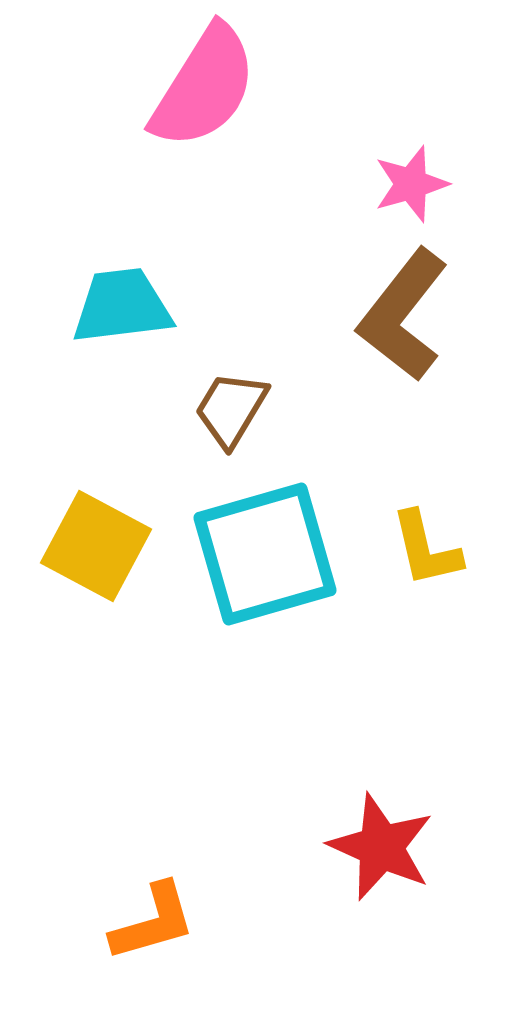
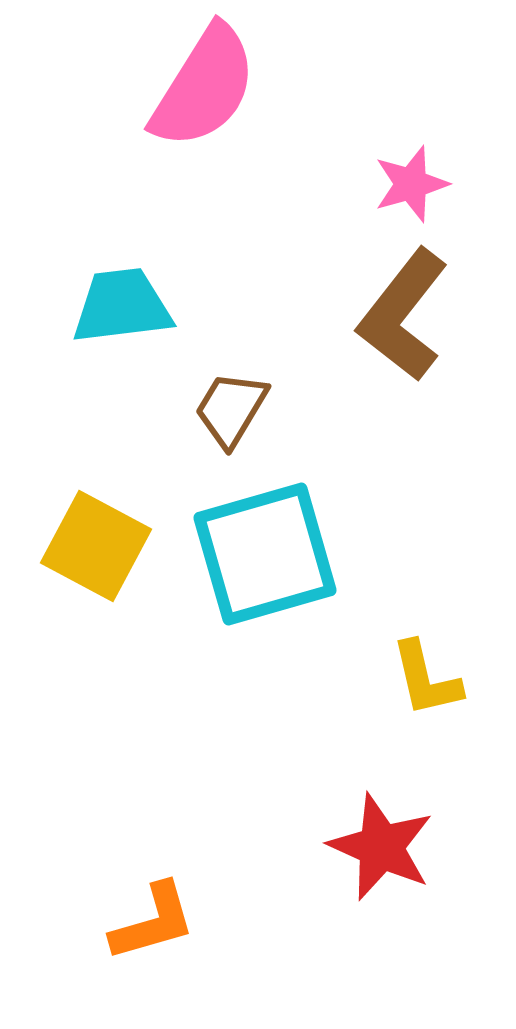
yellow L-shape: moved 130 px down
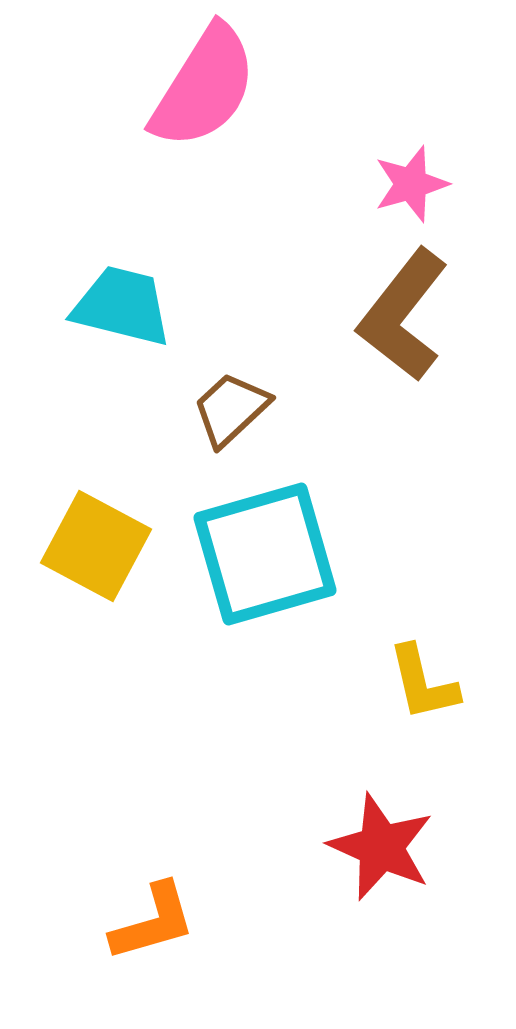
cyan trapezoid: rotated 21 degrees clockwise
brown trapezoid: rotated 16 degrees clockwise
yellow L-shape: moved 3 px left, 4 px down
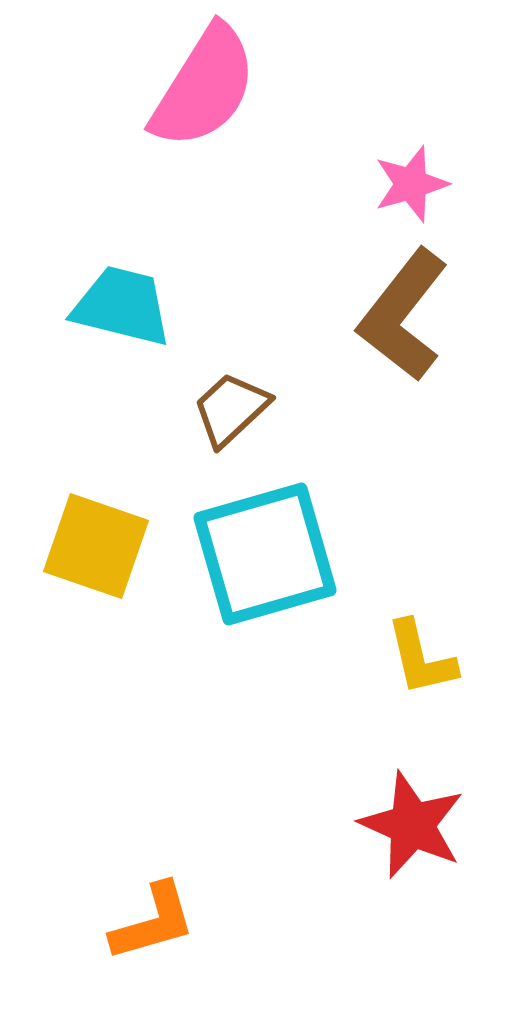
yellow square: rotated 9 degrees counterclockwise
yellow L-shape: moved 2 px left, 25 px up
red star: moved 31 px right, 22 px up
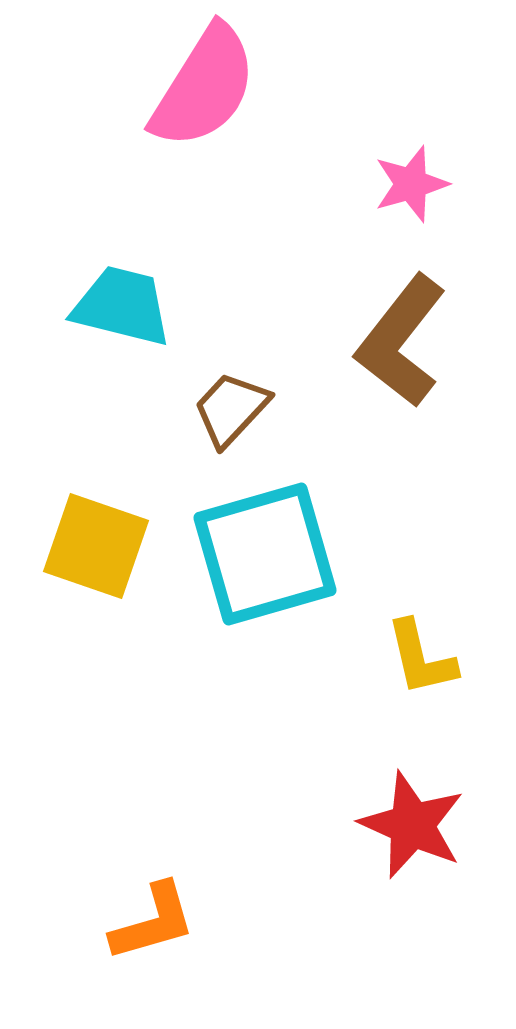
brown L-shape: moved 2 px left, 26 px down
brown trapezoid: rotated 4 degrees counterclockwise
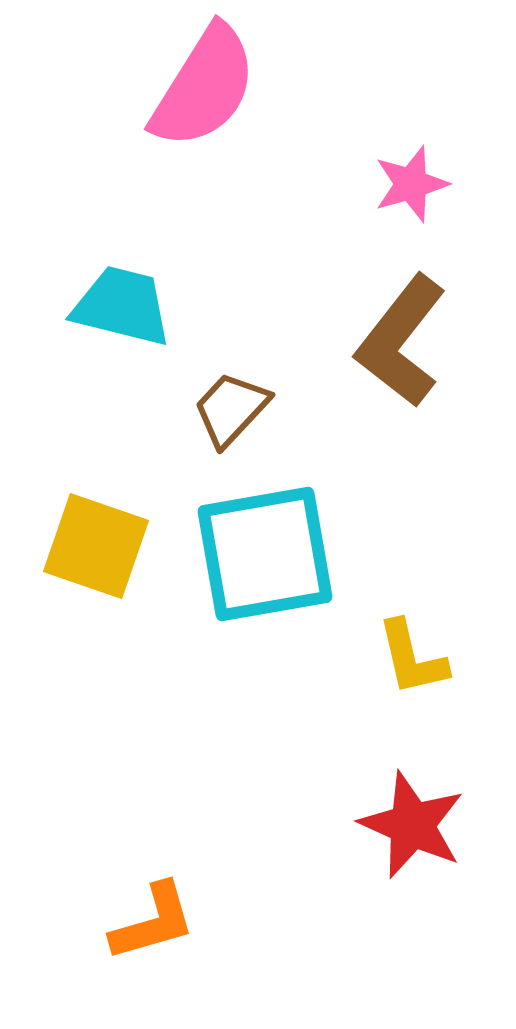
cyan square: rotated 6 degrees clockwise
yellow L-shape: moved 9 px left
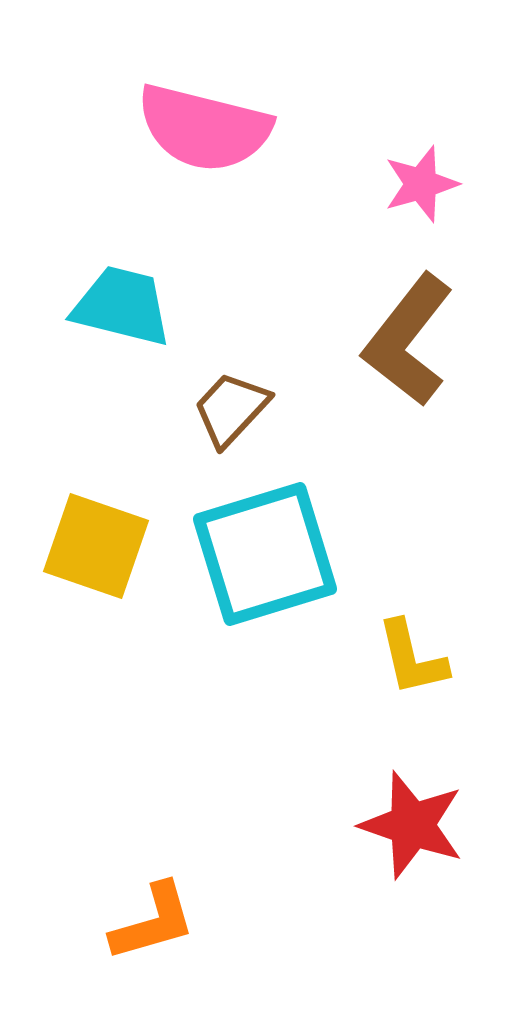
pink semicircle: moved 41 px down; rotated 72 degrees clockwise
pink star: moved 10 px right
brown L-shape: moved 7 px right, 1 px up
cyan square: rotated 7 degrees counterclockwise
red star: rotated 5 degrees counterclockwise
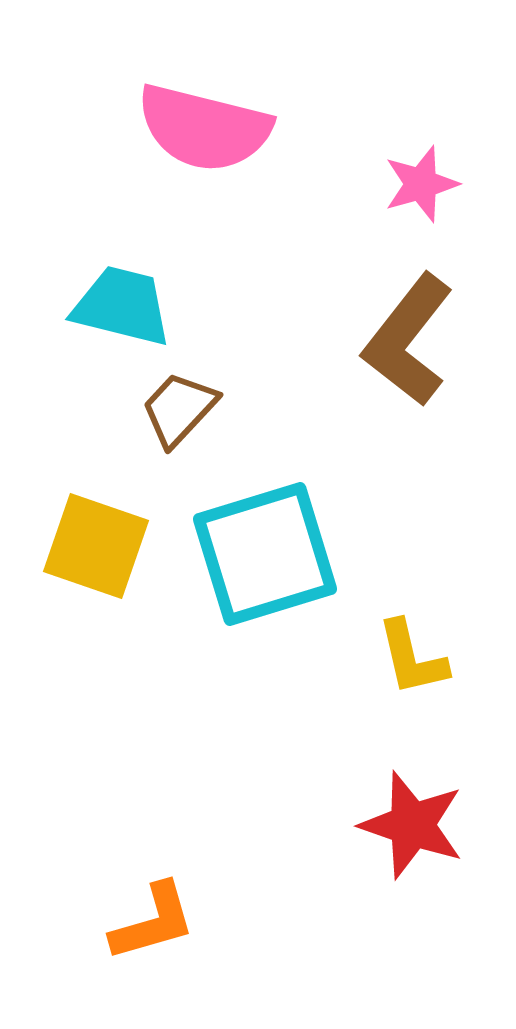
brown trapezoid: moved 52 px left
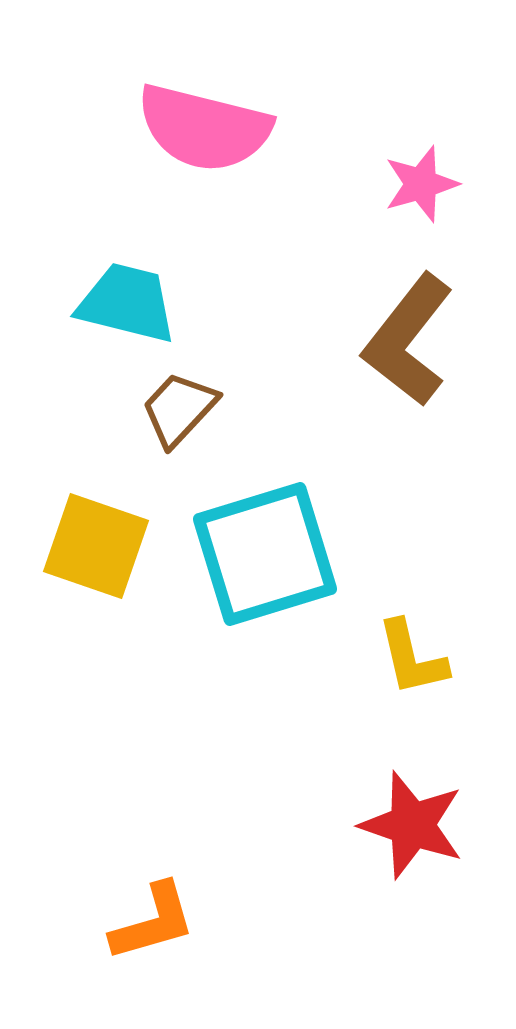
cyan trapezoid: moved 5 px right, 3 px up
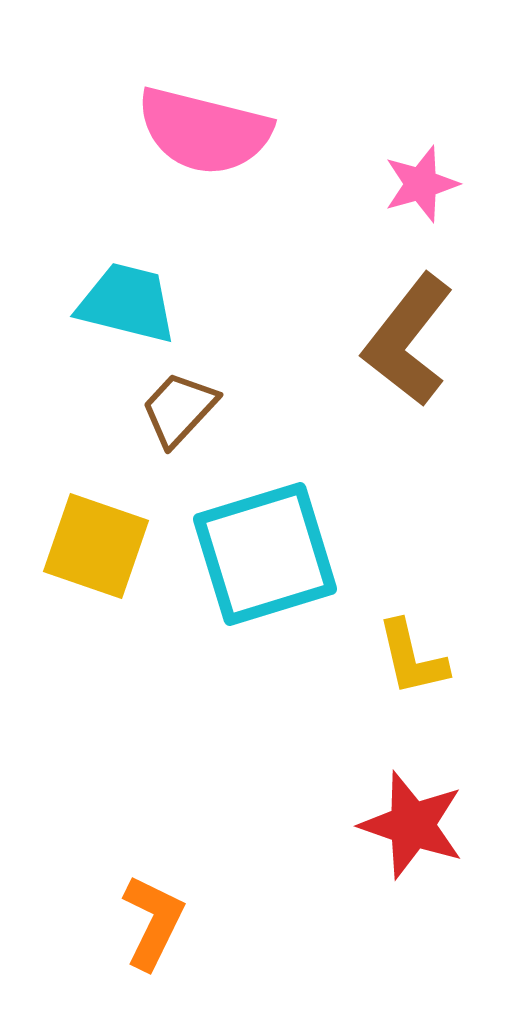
pink semicircle: moved 3 px down
orange L-shape: rotated 48 degrees counterclockwise
